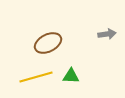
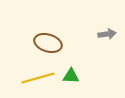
brown ellipse: rotated 44 degrees clockwise
yellow line: moved 2 px right, 1 px down
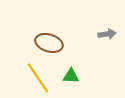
brown ellipse: moved 1 px right
yellow line: rotated 72 degrees clockwise
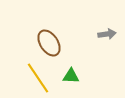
brown ellipse: rotated 40 degrees clockwise
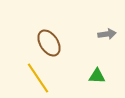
green triangle: moved 26 px right
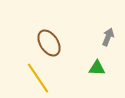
gray arrow: moved 1 px right, 3 px down; rotated 60 degrees counterclockwise
green triangle: moved 8 px up
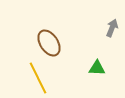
gray arrow: moved 4 px right, 9 px up
yellow line: rotated 8 degrees clockwise
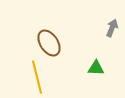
green triangle: moved 1 px left
yellow line: moved 1 px left, 1 px up; rotated 12 degrees clockwise
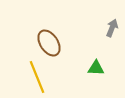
yellow line: rotated 8 degrees counterclockwise
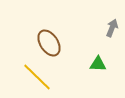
green triangle: moved 2 px right, 4 px up
yellow line: rotated 24 degrees counterclockwise
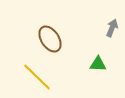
brown ellipse: moved 1 px right, 4 px up
